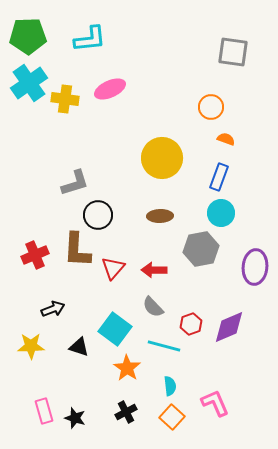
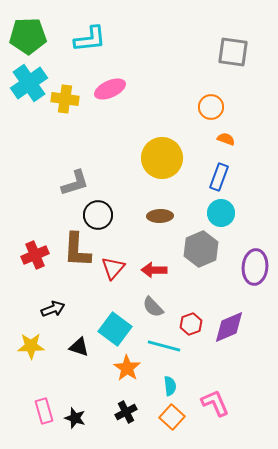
gray hexagon: rotated 12 degrees counterclockwise
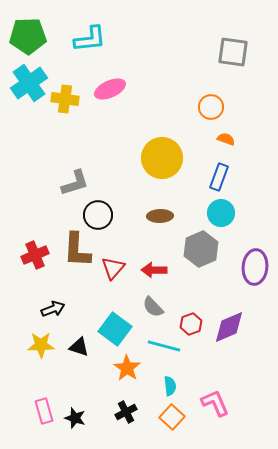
yellow star: moved 10 px right, 1 px up
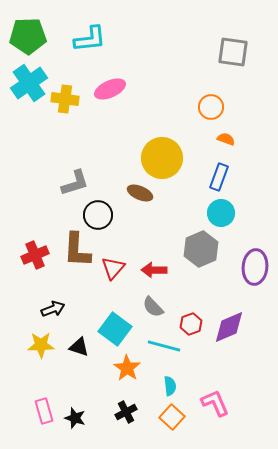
brown ellipse: moved 20 px left, 23 px up; rotated 25 degrees clockwise
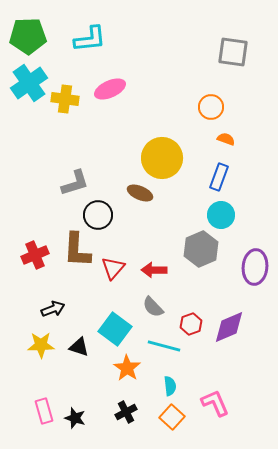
cyan circle: moved 2 px down
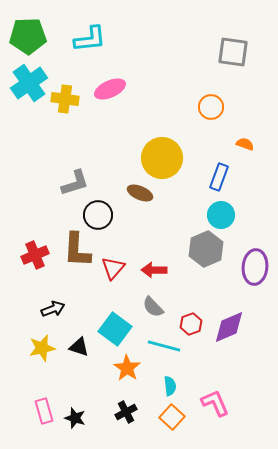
orange semicircle: moved 19 px right, 5 px down
gray hexagon: moved 5 px right
yellow star: moved 1 px right, 3 px down; rotated 12 degrees counterclockwise
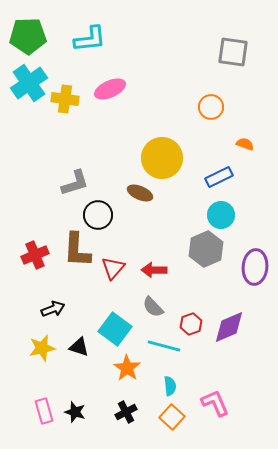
blue rectangle: rotated 44 degrees clockwise
black star: moved 6 px up
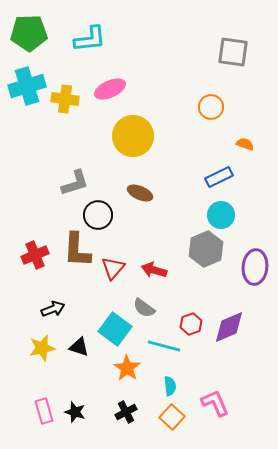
green pentagon: moved 1 px right, 3 px up
cyan cross: moved 2 px left, 3 px down; rotated 18 degrees clockwise
yellow circle: moved 29 px left, 22 px up
red arrow: rotated 15 degrees clockwise
gray semicircle: moved 9 px left, 1 px down; rotated 10 degrees counterclockwise
